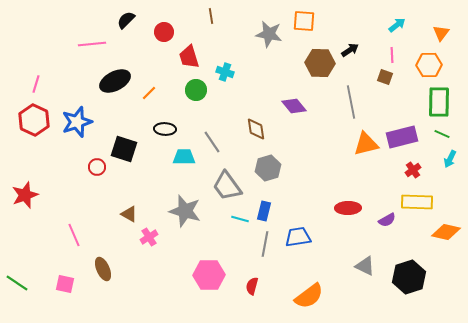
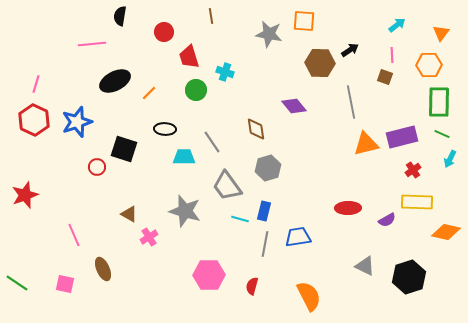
black semicircle at (126, 20): moved 6 px left, 4 px up; rotated 36 degrees counterclockwise
orange semicircle at (309, 296): rotated 80 degrees counterclockwise
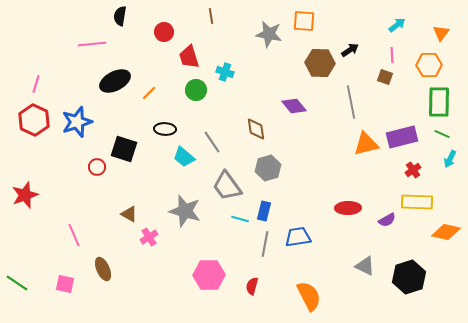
cyan trapezoid at (184, 157): rotated 140 degrees counterclockwise
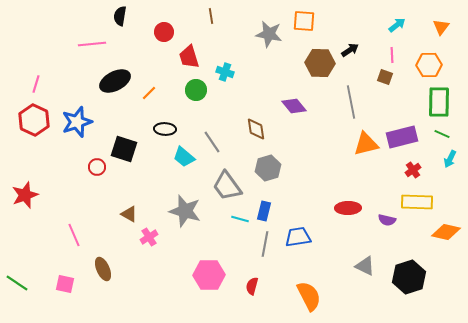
orange triangle at (441, 33): moved 6 px up
purple semicircle at (387, 220): rotated 42 degrees clockwise
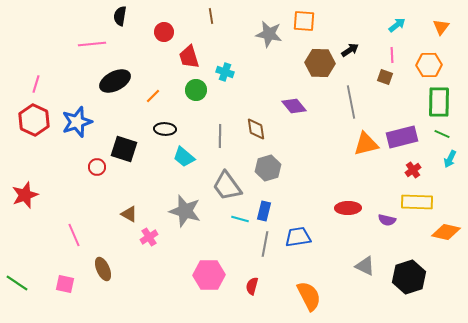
orange line at (149, 93): moved 4 px right, 3 px down
gray line at (212, 142): moved 8 px right, 6 px up; rotated 35 degrees clockwise
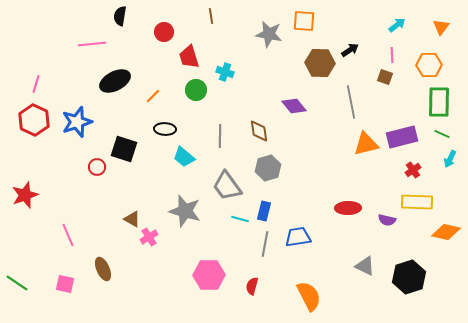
brown diamond at (256, 129): moved 3 px right, 2 px down
brown triangle at (129, 214): moved 3 px right, 5 px down
pink line at (74, 235): moved 6 px left
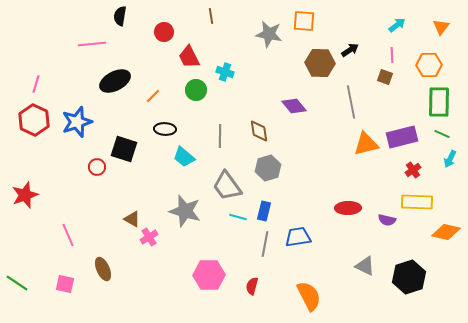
red trapezoid at (189, 57): rotated 10 degrees counterclockwise
cyan line at (240, 219): moved 2 px left, 2 px up
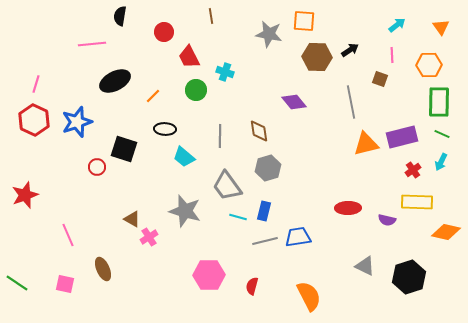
orange triangle at (441, 27): rotated 12 degrees counterclockwise
brown hexagon at (320, 63): moved 3 px left, 6 px up
brown square at (385, 77): moved 5 px left, 2 px down
purple diamond at (294, 106): moved 4 px up
cyan arrow at (450, 159): moved 9 px left, 3 px down
gray line at (265, 244): moved 3 px up; rotated 65 degrees clockwise
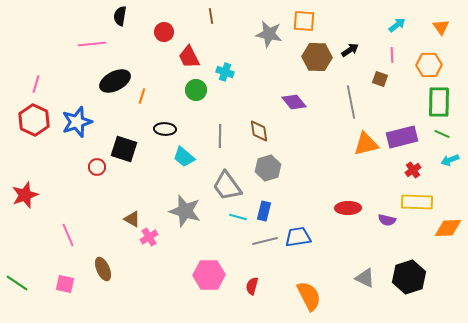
orange line at (153, 96): moved 11 px left; rotated 28 degrees counterclockwise
cyan arrow at (441, 162): moved 9 px right, 2 px up; rotated 42 degrees clockwise
orange diamond at (446, 232): moved 2 px right, 4 px up; rotated 16 degrees counterclockwise
gray triangle at (365, 266): moved 12 px down
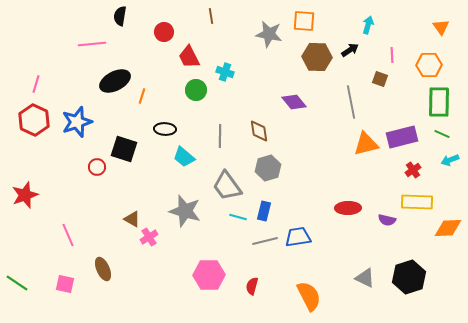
cyan arrow at (397, 25): moved 29 px left; rotated 36 degrees counterclockwise
